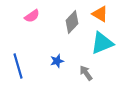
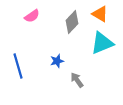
gray arrow: moved 9 px left, 7 px down
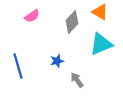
orange triangle: moved 2 px up
cyan triangle: moved 1 px left, 1 px down
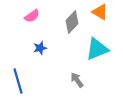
cyan triangle: moved 4 px left, 5 px down
blue star: moved 17 px left, 13 px up
blue line: moved 15 px down
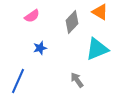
blue line: rotated 40 degrees clockwise
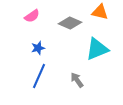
orange triangle: rotated 18 degrees counterclockwise
gray diamond: moved 2 px left, 1 px down; rotated 70 degrees clockwise
blue star: moved 2 px left
blue line: moved 21 px right, 5 px up
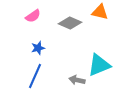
pink semicircle: moved 1 px right
cyan triangle: moved 2 px right, 16 px down
blue line: moved 4 px left
gray arrow: rotated 42 degrees counterclockwise
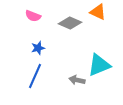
orange triangle: moved 2 px left; rotated 12 degrees clockwise
pink semicircle: rotated 56 degrees clockwise
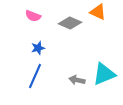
cyan triangle: moved 5 px right, 9 px down
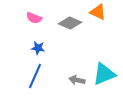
pink semicircle: moved 1 px right, 2 px down
blue star: rotated 24 degrees clockwise
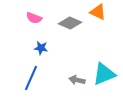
blue star: moved 3 px right
blue line: moved 4 px left, 2 px down
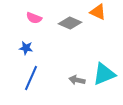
blue star: moved 15 px left
